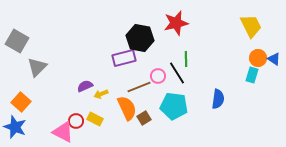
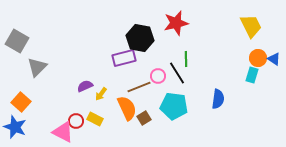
yellow arrow: rotated 32 degrees counterclockwise
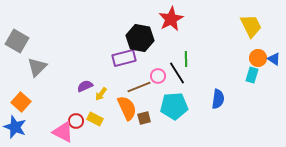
red star: moved 5 px left, 4 px up; rotated 15 degrees counterclockwise
cyan pentagon: rotated 12 degrees counterclockwise
brown square: rotated 16 degrees clockwise
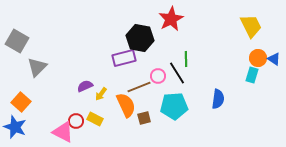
orange semicircle: moved 1 px left, 3 px up
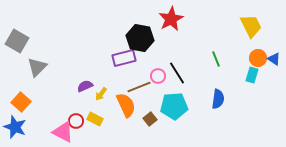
green line: moved 30 px right; rotated 21 degrees counterclockwise
brown square: moved 6 px right, 1 px down; rotated 24 degrees counterclockwise
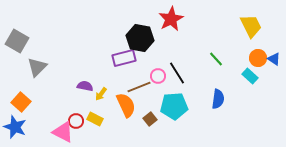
green line: rotated 21 degrees counterclockwise
cyan rectangle: moved 2 px left, 1 px down; rotated 63 degrees counterclockwise
purple semicircle: rotated 35 degrees clockwise
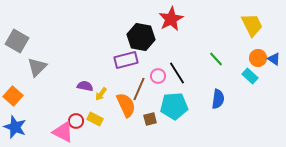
yellow trapezoid: moved 1 px right, 1 px up
black hexagon: moved 1 px right, 1 px up
purple rectangle: moved 2 px right, 2 px down
brown line: moved 2 px down; rotated 45 degrees counterclockwise
orange square: moved 8 px left, 6 px up
brown square: rotated 24 degrees clockwise
